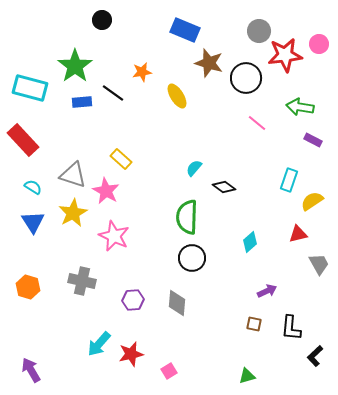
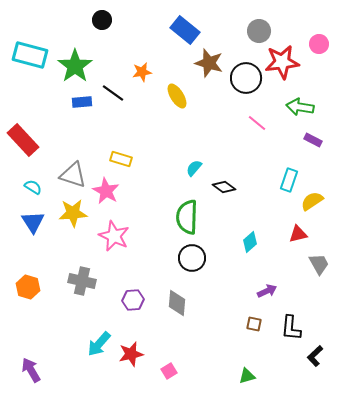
blue rectangle at (185, 30): rotated 16 degrees clockwise
red star at (285, 55): moved 3 px left, 7 px down
cyan rectangle at (30, 88): moved 33 px up
yellow rectangle at (121, 159): rotated 25 degrees counterclockwise
yellow star at (73, 213): rotated 24 degrees clockwise
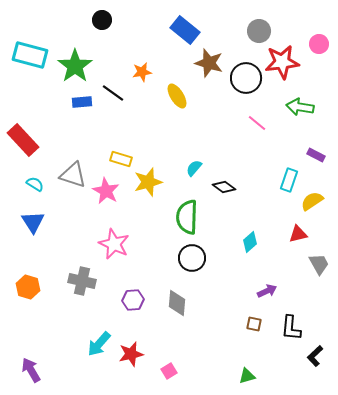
purple rectangle at (313, 140): moved 3 px right, 15 px down
cyan semicircle at (33, 187): moved 2 px right, 3 px up
yellow star at (73, 213): moved 75 px right, 31 px up; rotated 12 degrees counterclockwise
pink star at (114, 236): moved 8 px down
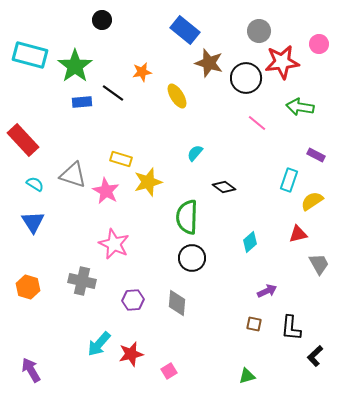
cyan semicircle at (194, 168): moved 1 px right, 15 px up
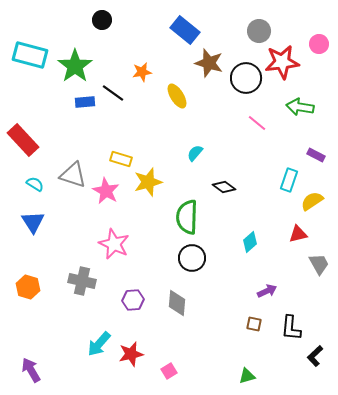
blue rectangle at (82, 102): moved 3 px right
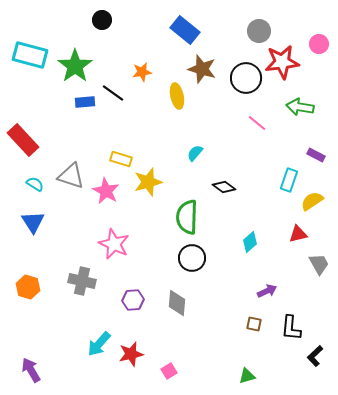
brown star at (209, 63): moved 7 px left, 6 px down
yellow ellipse at (177, 96): rotated 20 degrees clockwise
gray triangle at (73, 175): moved 2 px left, 1 px down
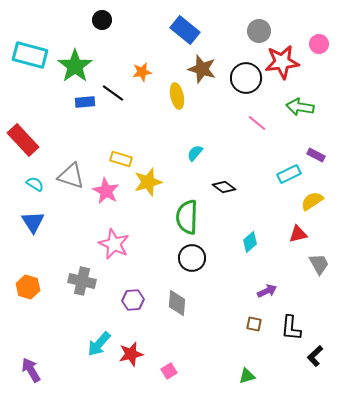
cyan rectangle at (289, 180): moved 6 px up; rotated 45 degrees clockwise
